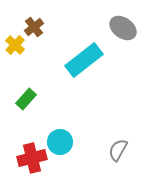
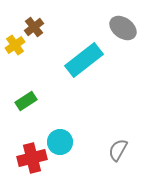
yellow cross: rotated 12 degrees clockwise
green rectangle: moved 2 px down; rotated 15 degrees clockwise
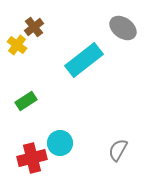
yellow cross: moved 2 px right; rotated 18 degrees counterclockwise
cyan circle: moved 1 px down
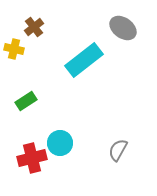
yellow cross: moved 3 px left, 4 px down; rotated 24 degrees counterclockwise
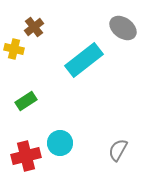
red cross: moved 6 px left, 2 px up
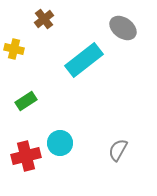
brown cross: moved 10 px right, 8 px up
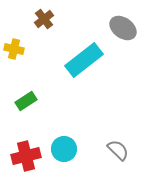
cyan circle: moved 4 px right, 6 px down
gray semicircle: rotated 105 degrees clockwise
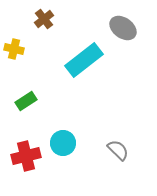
cyan circle: moved 1 px left, 6 px up
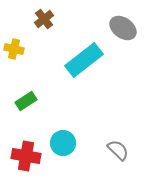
red cross: rotated 24 degrees clockwise
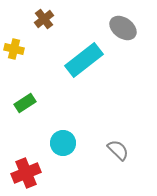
green rectangle: moved 1 px left, 2 px down
red cross: moved 17 px down; rotated 32 degrees counterclockwise
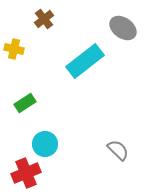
cyan rectangle: moved 1 px right, 1 px down
cyan circle: moved 18 px left, 1 px down
